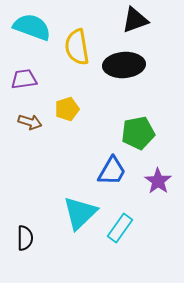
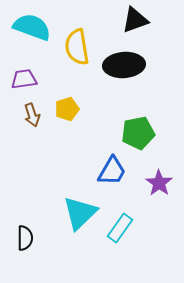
brown arrow: moved 2 px right, 7 px up; rotated 55 degrees clockwise
purple star: moved 1 px right, 2 px down
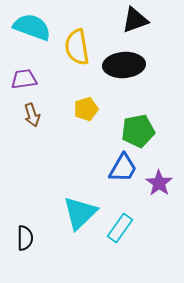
yellow pentagon: moved 19 px right
green pentagon: moved 2 px up
blue trapezoid: moved 11 px right, 3 px up
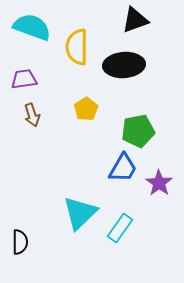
yellow semicircle: rotated 9 degrees clockwise
yellow pentagon: rotated 15 degrees counterclockwise
black semicircle: moved 5 px left, 4 px down
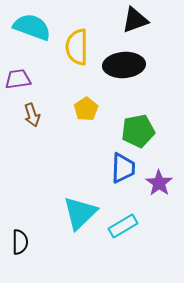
purple trapezoid: moved 6 px left
blue trapezoid: rotated 28 degrees counterclockwise
cyan rectangle: moved 3 px right, 2 px up; rotated 24 degrees clockwise
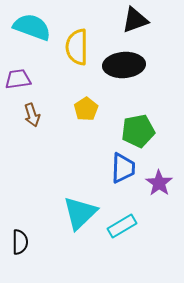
cyan rectangle: moved 1 px left
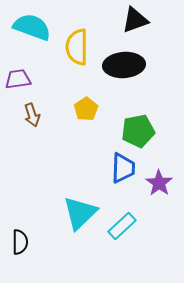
cyan rectangle: rotated 12 degrees counterclockwise
